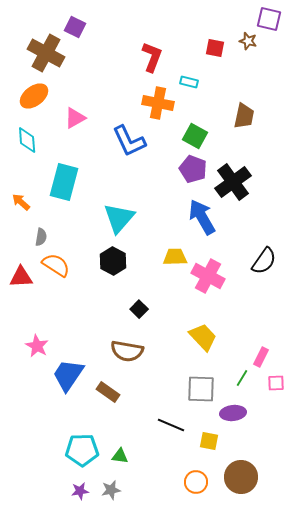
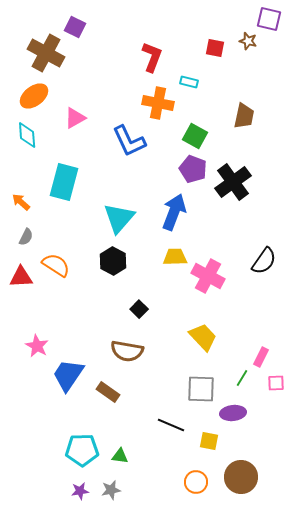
cyan diamond at (27, 140): moved 5 px up
blue arrow at (202, 217): moved 28 px left, 5 px up; rotated 51 degrees clockwise
gray semicircle at (41, 237): moved 15 px left; rotated 18 degrees clockwise
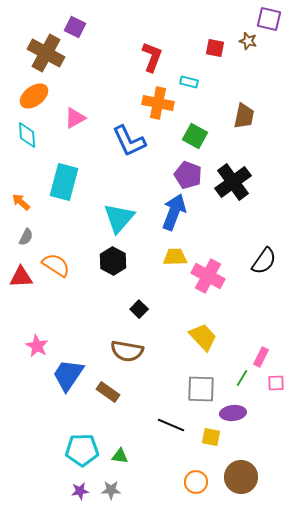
purple pentagon at (193, 169): moved 5 px left, 6 px down
yellow square at (209, 441): moved 2 px right, 4 px up
gray star at (111, 490): rotated 12 degrees clockwise
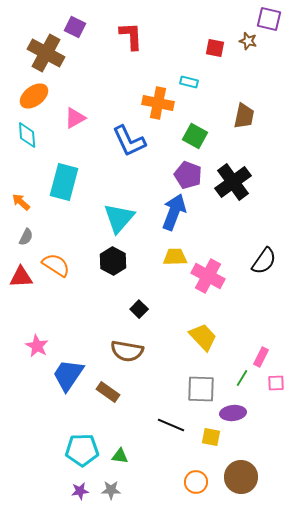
red L-shape at (152, 57): moved 21 px left, 21 px up; rotated 24 degrees counterclockwise
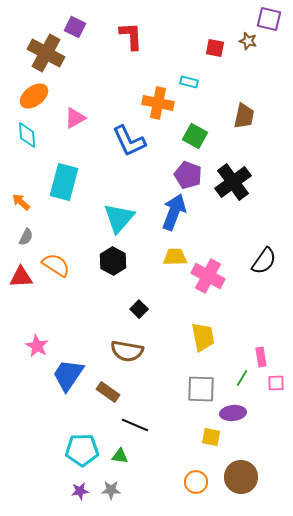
yellow trapezoid at (203, 337): rotated 32 degrees clockwise
pink rectangle at (261, 357): rotated 36 degrees counterclockwise
black line at (171, 425): moved 36 px left
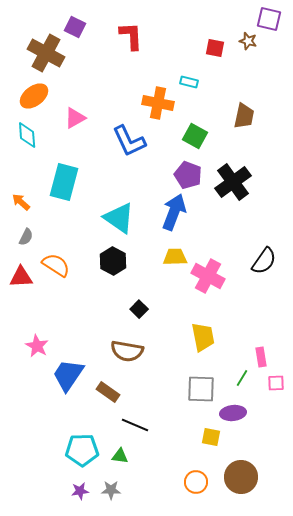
cyan triangle at (119, 218): rotated 36 degrees counterclockwise
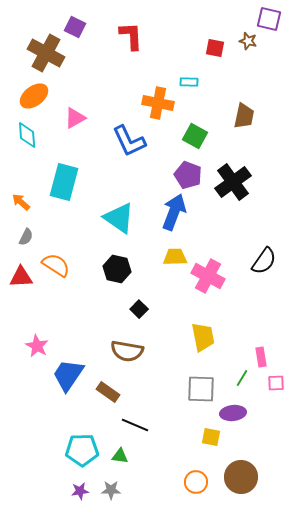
cyan rectangle at (189, 82): rotated 12 degrees counterclockwise
black hexagon at (113, 261): moved 4 px right, 8 px down; rotated 16 degrees counterclockwise
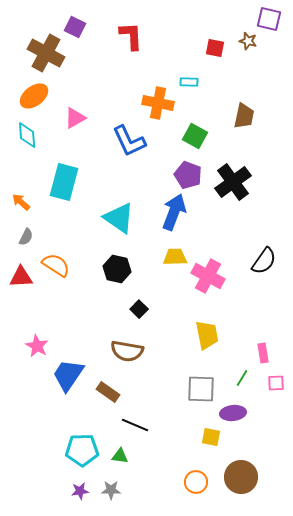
yellow trapezoid at (203, 337): moved 4 px right, 2 px up
pink rectangle at (261, 357): moved 2 px right, 4 px up
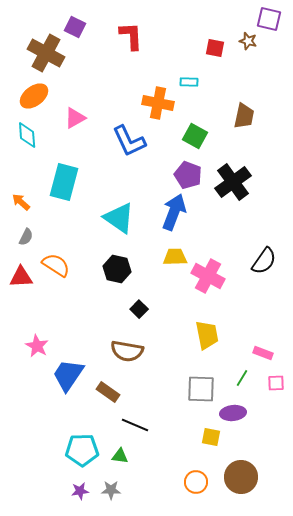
pink rectangle at (263, 353): rotated 60 degrees counterclockwise
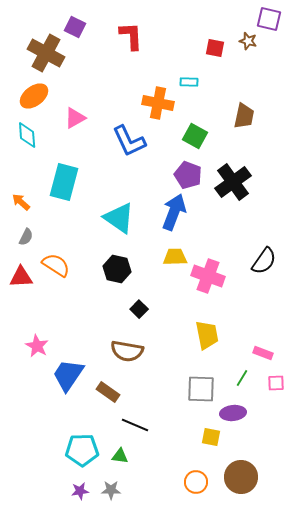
pink cross at (208, 276): rotated 8 degrees counterclockwise
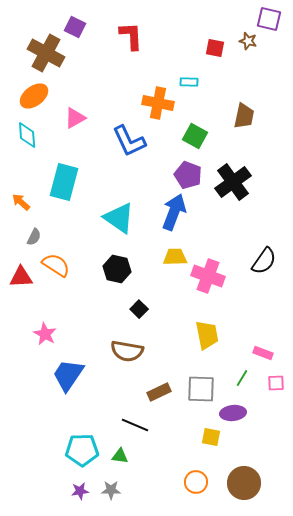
gray semicircle at (26, 237): moved 8 px right
pink star at (37, 346): moved 8 px right, 12 px up
brown rectangle at (108, 392): moved 51 px right; rotated 60 degrees counterclockwise
brown circle at (241, 477): moved 3 px right, 6 px down
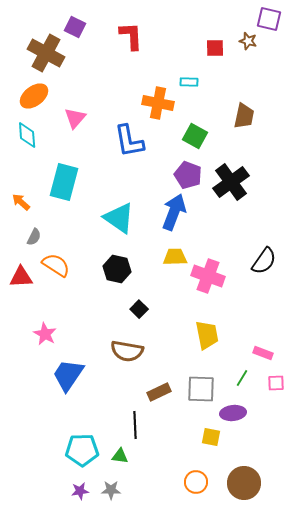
red square at (215, 48): rotated 12 degrees counterclockwise
pink triangle at (75, 118): rotated 20 degrees counterclockwise
blue L-shape at (129, 141): rotated 15 degrees clockwise
black cross at (233, 182): moved 2 px left
black line at (135, 425): rotated 64 degrees clockwise
